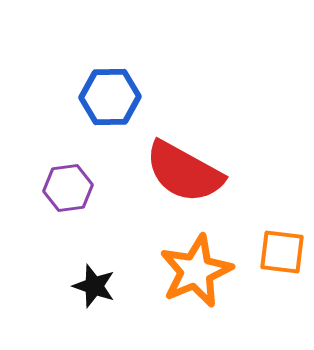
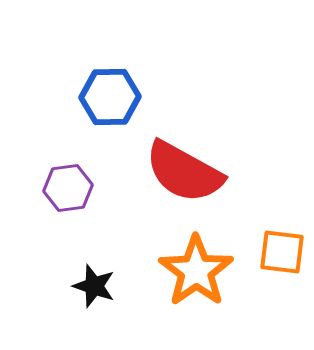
orange star: rotated 12 degrees counterclockwise
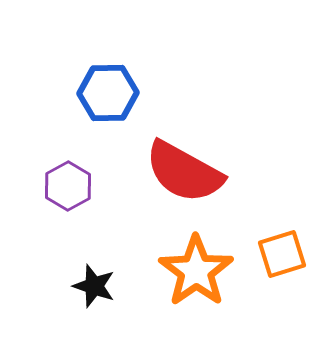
blue hexagon: moved 2 px left, 4 px up
purple hexagon: moved 2 px up; rotated 21 degrees counterclockwise
orange square: moved 2 px down; rotated 24 degrees counterclockwise
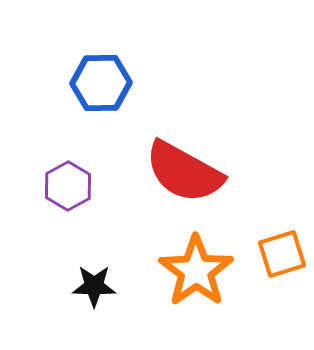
blue hexagon: moved 7 px left, 10 px up
black star: rotated 18 degrees counterclockwise
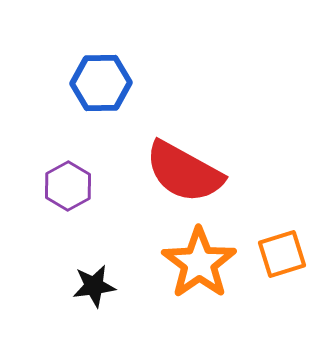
orange star: moved 3 px right, 8 px up
black star: rotated 9 degrees counterclockwise
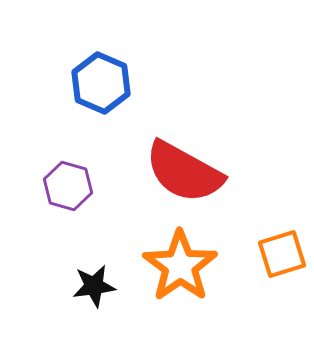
blue hexagon: rotated 24 degrees clockwise
purple hexagon: rotated 15 degrees counterclockwise
orange star: moved 19 px left, 3 px down
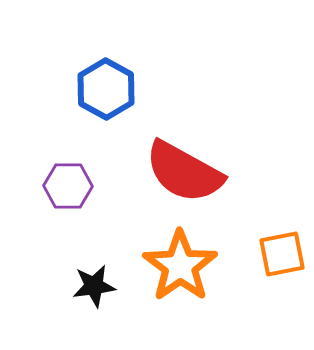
blue hexagon: moved 5 px right, 6 px down; rotated 6 degrees clockwise
purple hexagon: rotated 15 degrees counterclockwise
orange square: rotated 6 degrees clockwise
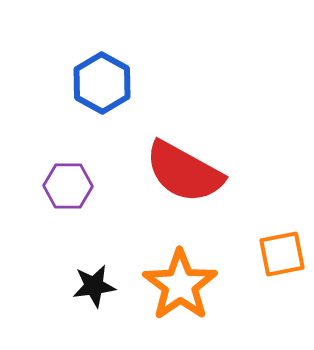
blue hexagon: moved 4 px left, 6 px up
orange star: moved 19 px down
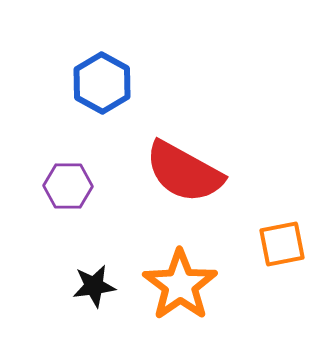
orange square: moved 10 px up
